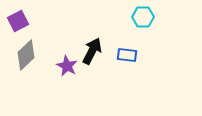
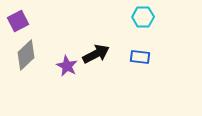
black arrow: moved 4 px right, 3 px down; rotated 36 degrees clockwise
blue rectangle: moved 13 px right, 2 px down
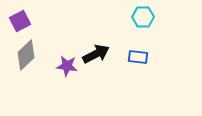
purple square: moved 2 px right
blue rectangle: moved 2 px left
purple star: rotated 20 degrees counterclockwise
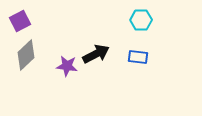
cyan hexagon: moved 2 px left, 3 px down
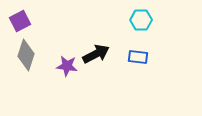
gray diamond: rotated 28 degrees counterclockwise
